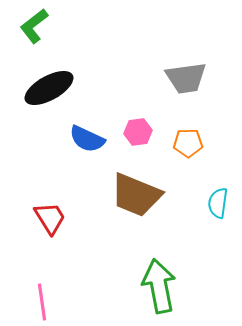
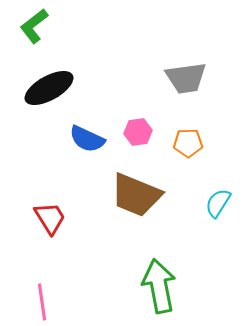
cyan semicircle: rotated 24 degrees clockwise
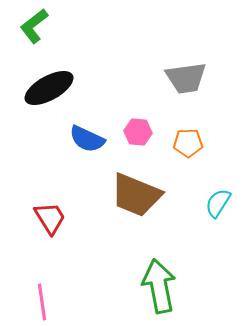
pink hexagon: rotated 12 degrees clockwise
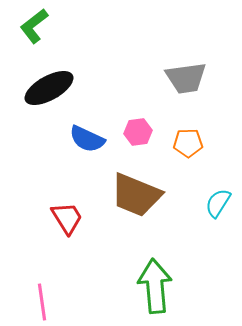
pink hexagon: rotated 12 degrees counterclockwise
red trapezoid: moved 17 px right
green arrow: moved 4 px left; rotated 6 degrees clockwise
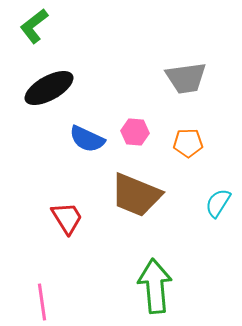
pink hexagon: moved 3 px left; rotated 12 degrees clockwise
